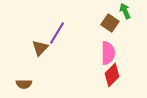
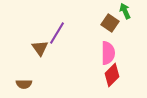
brown triangle: rotated 18 degrees counterclockwise
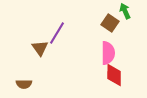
red diamond: moved 2 px right; rotated 45 degrees counterclockwise
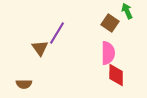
green arrow: moved 2 px right
red diamond: moved 2 px right
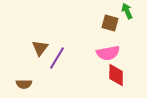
brown square: rotated 18 degrees counterclockwise
purple line: moved 25 px down
brown triangle: rotated 12 degrees clockwise
pink semicircle: rotated 80 degrees clockwise
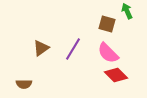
brown square: moved 3 px left, 1 px down
brown triangle: moved 1 px right; rotated 18 degrees clockwise
pink semicircle: rotated 55 degrees clockwise
purple line: moved 16 px right, 9 px up
red diamond: rotated 45 degrees counterclockwise
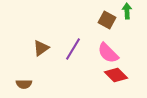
green arrow: rotated 21 degrees clockwise
brown square: moved 4 px up; rotated 12 degrees clockwise
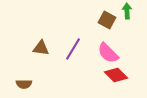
brown triangle: rotated 42 degrees clockwise
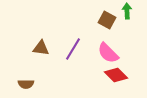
brown semicircle: moved 2 px right
